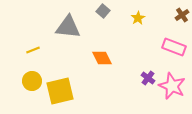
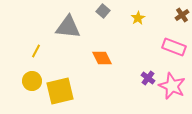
yellow line: moved 3 px right, 1 px down; rotated 40 degrees counterclockwise
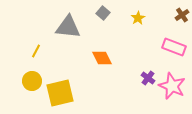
gray square: moved 2 px down
yellow square: moved 2 px down
